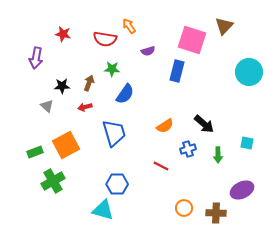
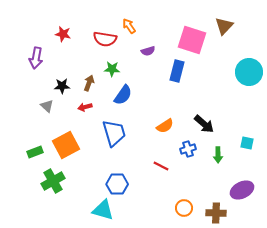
blue semicircle: moved 2 px left, 1 px down
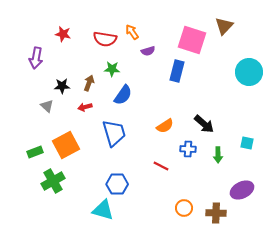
orange arrow: moved 3 px right, 6 px down
blue cross: rotated 21 degrees clockwise
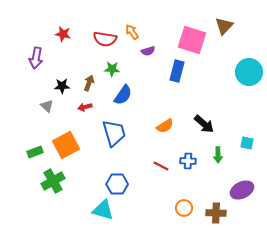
blue cross: moved 12 px down
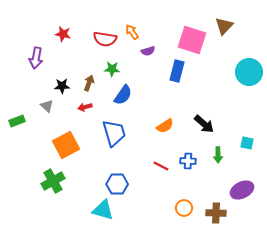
green rectangle: moved 18 px left, 31 px up
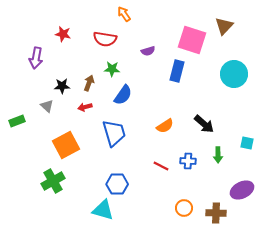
orange arrow: moved 8 px left, 18 px up
cyan circle: moved 15 px left, 2 px down
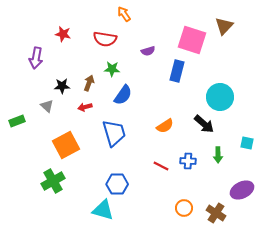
cyan circle: moved 14 px left, 23 px down
brown cross: rotated 30 degrees clockwise
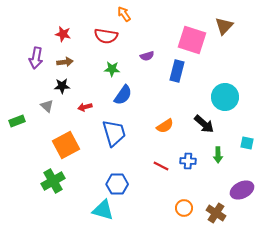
red semicircle: moved 1 px right, 3 px up
purple semicircle: moved 1 px left, 5 px down
brown arrow: moved 24 px left, 21 px up; rotated 63 degrees clockwise
cyan circle: moved 5 px right
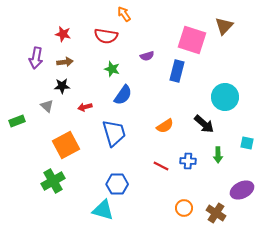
green star: rotated 14 degrees clockwise
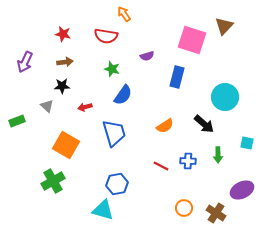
purple arrow: moved 11 px left, 4 px down; rotated 15 degrees clockwise
blue rectangle: moved 6 px down
orange square: rotated 32 degrees counterclockwise
blue hexagon: rotated 10 degrees counterclockwise
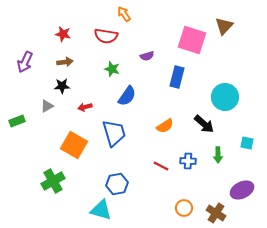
blue semicircle: moved 4 px right, 1 px down
gray triangle: rotated 48 degrees clockwise
orange square: moved 8 px right
cyan triangle: moved 2 px left
